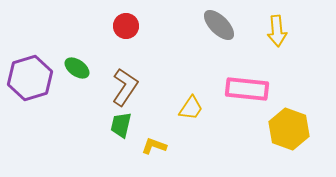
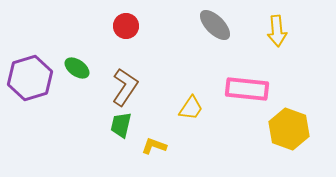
gray ellipse: moved 4 px left
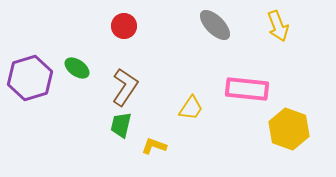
red circle: moved 2 px left
yellow arrow: moved 1 px right, 5 px up; rotated 16 degrees counterclockwise
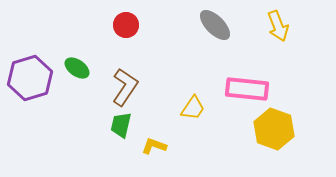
red circle: moved 2 px right, 1 px up
yellow trapezoid: moved 2 px right
yellow hexagon: moved 15 px left
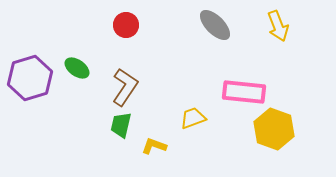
pink rectangle: moved 3 px left, 3 px down
yellow trapezoid: moved 10 px down; rotated 144 degrees counterclockwise
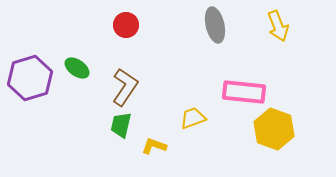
gray ellipse: rotated 32 degrees clockwise
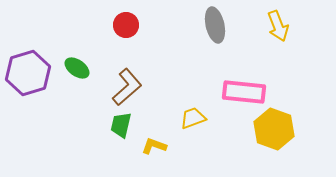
purple hexagon: moved 2 px left, 5 px up
brown L-shape: moved 2 px right; rotated 15 degrees clockwise
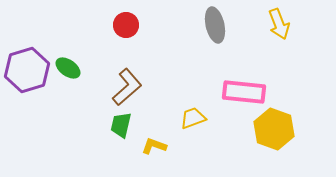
yellow arrow: moved 1 px right, 2 px up
green ellipse: moved 9 px left
purple hexagon: moved 1 px left, 3 px up
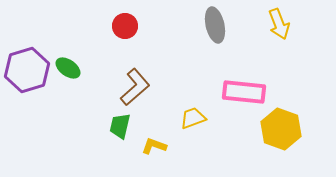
red circle: moved 1 px left, 1 px down
brown L-shape: moved 8 px right
green trapezoid: moved 1 px left, 1 px down
yellow hexagon: moved 7 px right
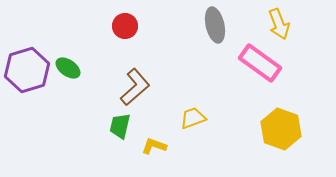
pink rectangle: moved 16 px right, 29 px up; rotated 30 degrees clockwise
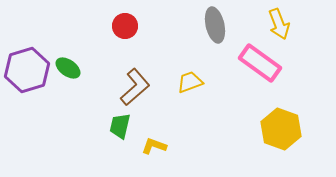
yellow trapezoid: moved 3 px left, 36 px up
